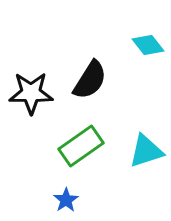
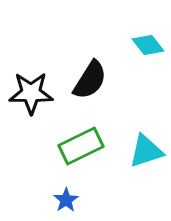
green rectangle: rotated 9 degrees clockwise
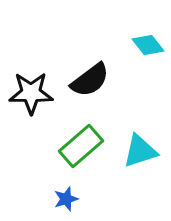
black semicircle: rotated 21 degrees clockwise
green rectangle: rotated 15 degrees counterclockwise
cyan triangle: moved 6 px left
blue star: moved 1 px up; rotated 15 degrees clockwise
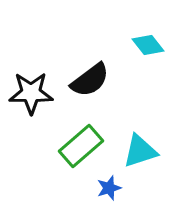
blue star: moved 43 px right, 11 px up
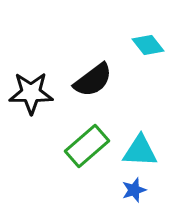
black semicircle: moved 3 px right
green rectangle: moved 6 px right
cyan triangle: rotated 21 degrees clockwise
blue star: moved 25 px right, 2 px down
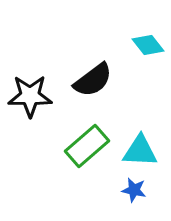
black star: moved 1 px left, 3 px down
blue star: rotated 30 degrees clockwise
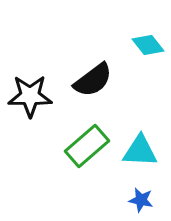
blue star: moved 7 px right, 10 px down
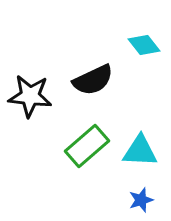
cyan diamond: moved 4 px left
black semicircle: rotated 12 degrees clockwise
black star: rotated 6 degrees clockwise
blue star: rotated 30 degrees counterclockwise
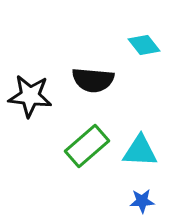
black semicircle: rotated 30 degrees clockwise
blue star: moved 1 px right, 1 px down; rotated 15 degrees clockwise
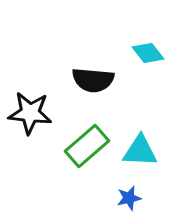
cyan diamond: moved 4 px right, 8 px down
black star: moved 17 px down
blue star: moved 13 px left, 3 px up; rotated 10 degrees counterclockwise
